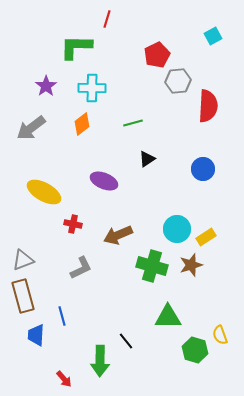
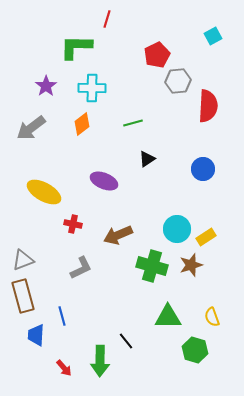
yellow semicircle: moved 8 px left, 18 px up
red arrow: moved 11 px up
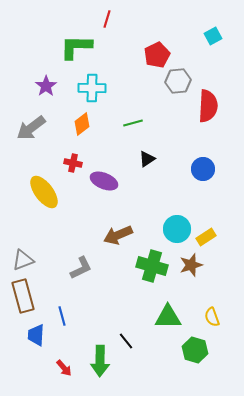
yellow ellipse: rotated 24 degrees clockwise
red cross: moved 61 px up
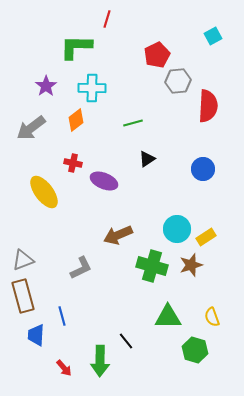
orange diamond: moved 6 px left, 4 px up
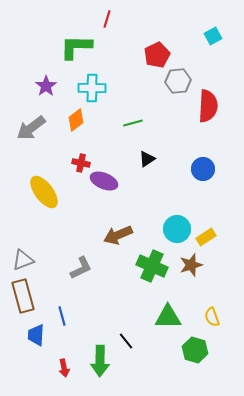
red cross: moved 8 px right
green cross: rotated 8 degrees clockwise
red arrow: rotated 30 degrees clockwise
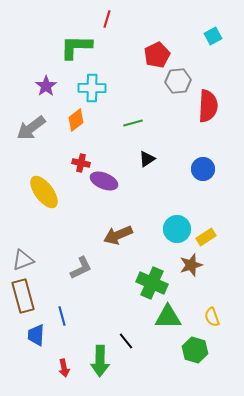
green cross: moved 17 px down
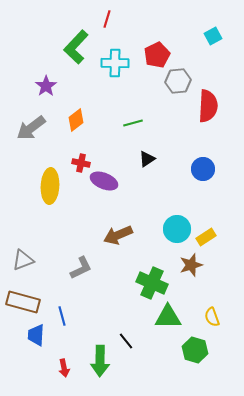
green L-shape: rotated 48 degrees counterclockwise
cyan cross: moved 23 px right, 25 px up
yellow ellipse: moved 6 px right, 6 px up; rotated 40 degrees clockwise
brown rectangle: moved 6 px down; rotated 60 degrees counterclockwise
